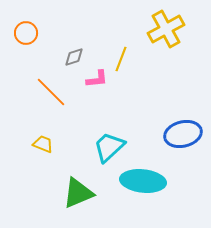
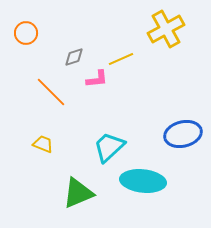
yellow line: rotated 45 degrees clockwise
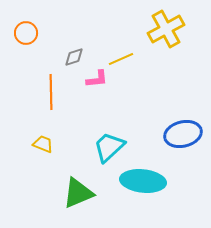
orange line: rotated 44 degrees clockwise
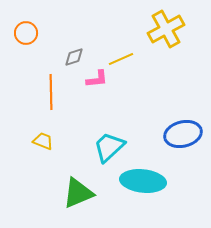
yellow trapezoid: moved 3 px up
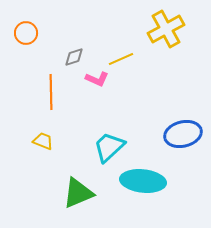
pink L-shape: rotated 30 degrees clockwise
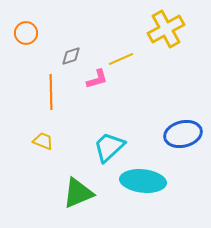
gray diamond: moved 3 px left, 1 px up
pink L-shape: rotated 40 degrees counterclockwise
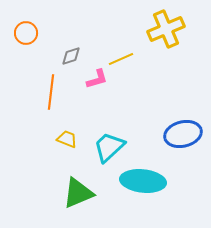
yellow cross: rotated 6 degrees clockwise
orange line: rotated 8 degrees clockwise
yellow trapezoid: moved 24 px right, 2 px up
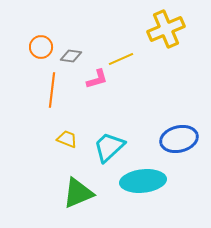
orange circle: moved 15 px right, 14 px down
gray diamond: rotated 25 degrees clockwise
orange line: moved 1 px right, 2 px up
blue ellipse: moved 4 px left, 5 px down
cyan ellipse: rotated 12 degrees counterclockwise
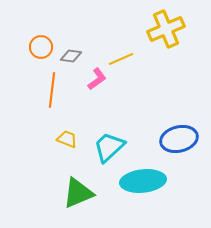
pink L-shape: rotated 20 degrees counterclockwise
